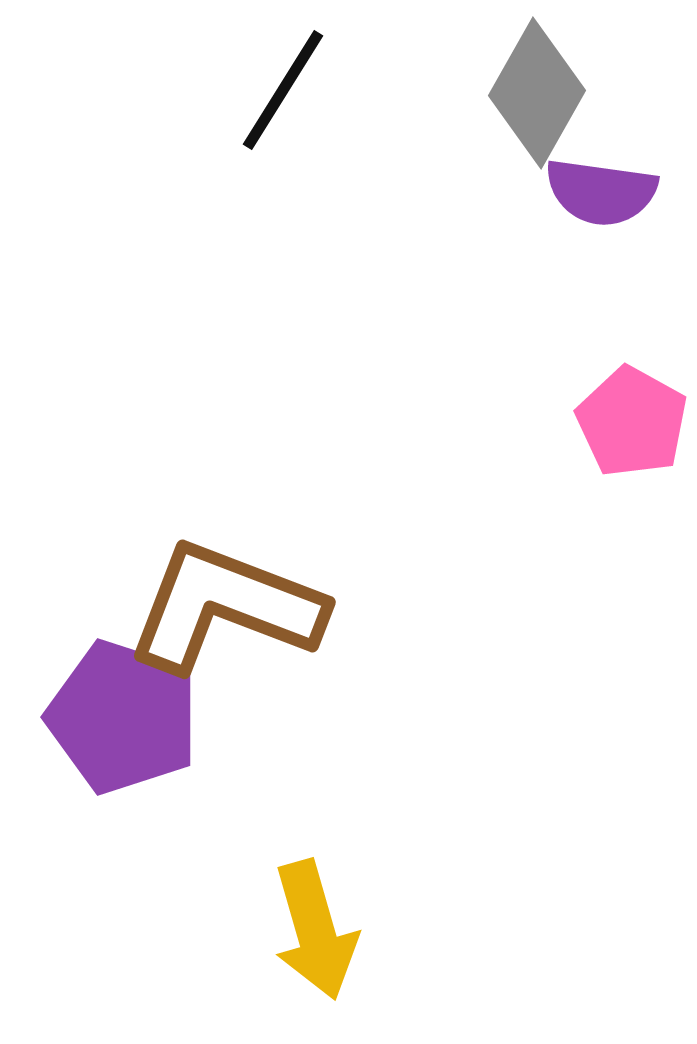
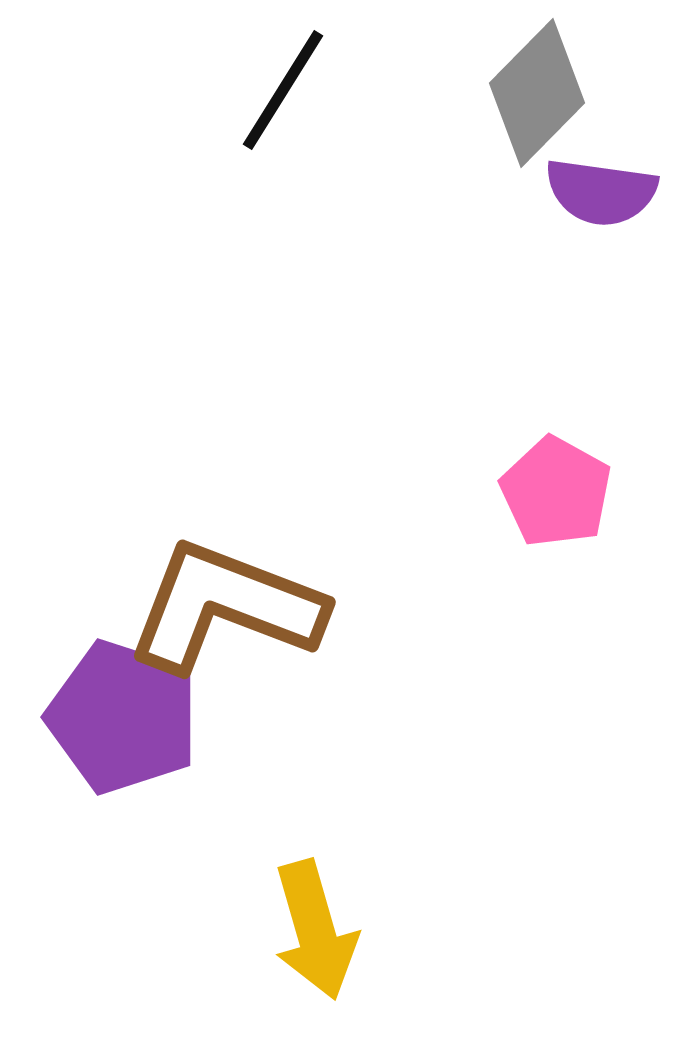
gray diamond: rotated 15 degrees clockwise
pink pentagon: moved 76 px left, 70 px down
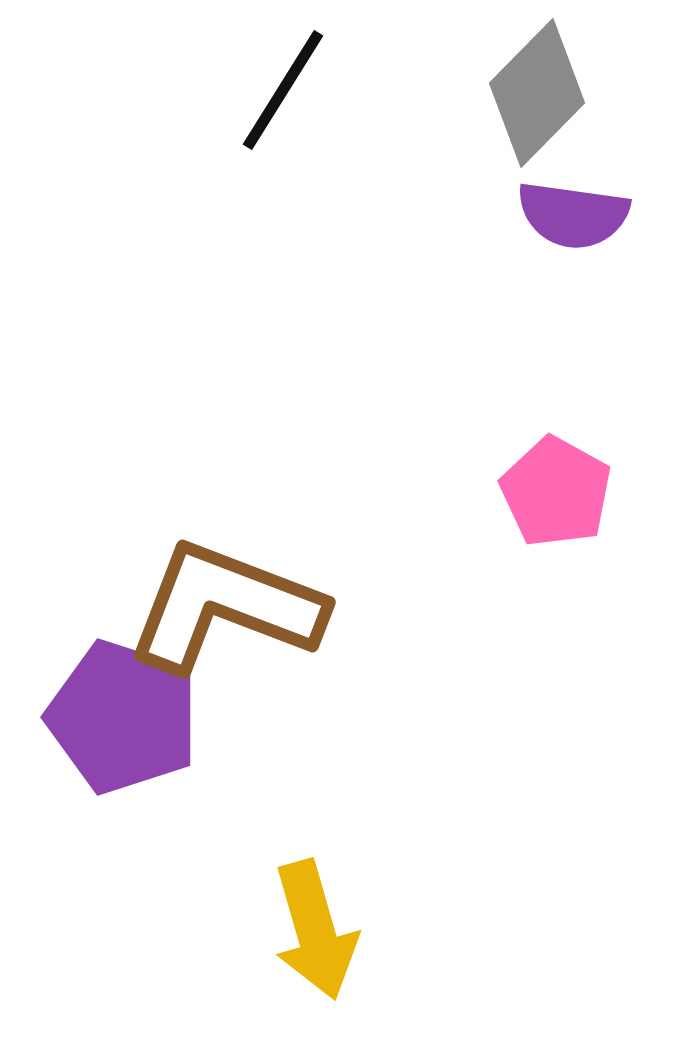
purple semicircle: moved 28 px left, 23 px down
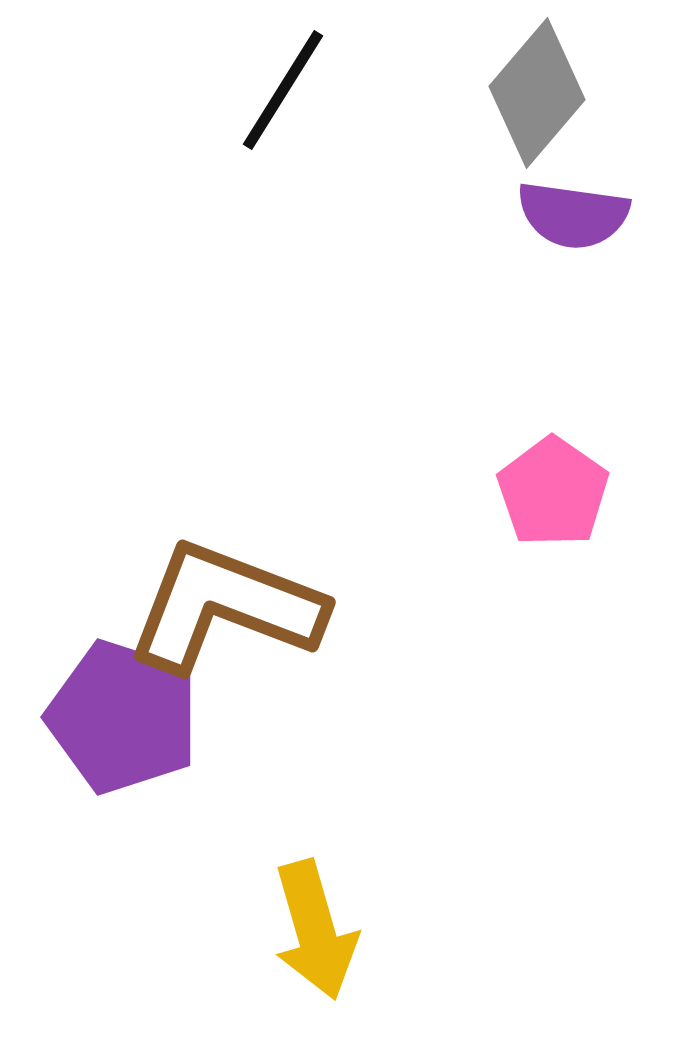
gray diamond: rotated 4 degrees counterclockwise
pink pentagon: moved 3 px left; rotated 6 degrees clockwise
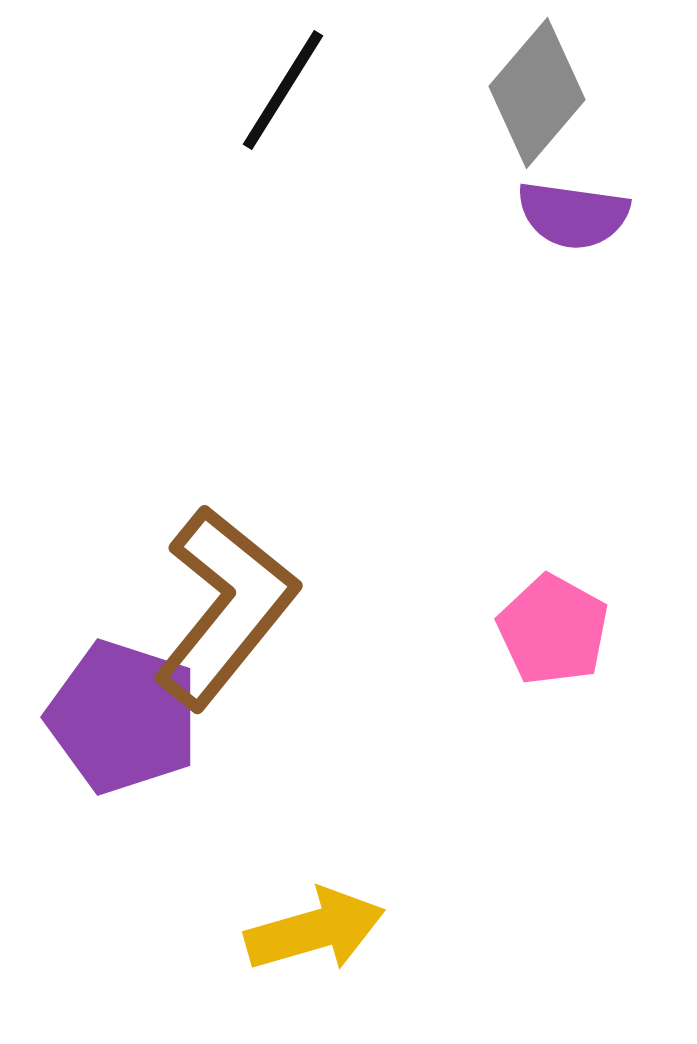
pink pentagon: moved 138 px down; rotated 6 degrees counterclockwise
brown L-shape: rotated 108 degrees clockwise
yellow arrow: rotated 90 degrees counterclockwise
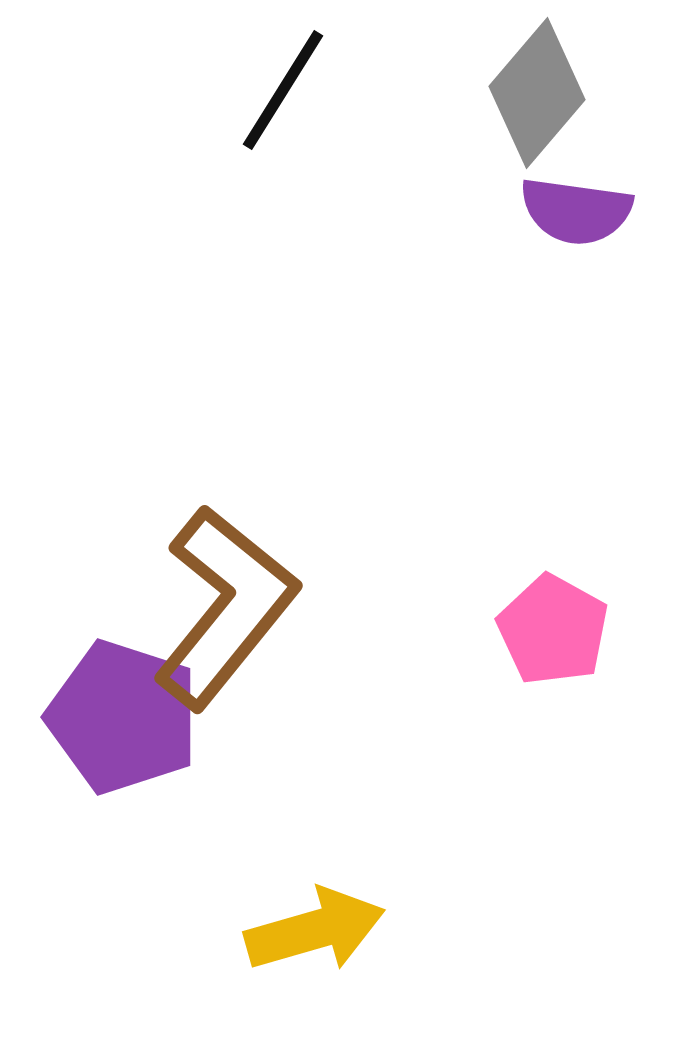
purple semicircle: moved 3 px right, 4 px up
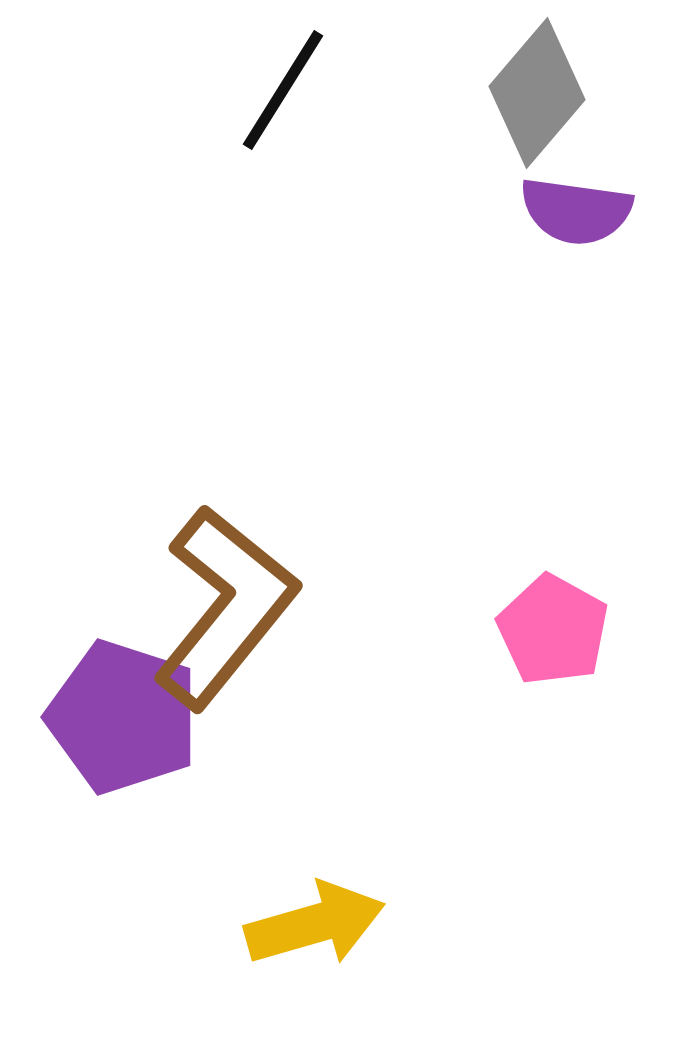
yellow arrow: moved 6 px up
